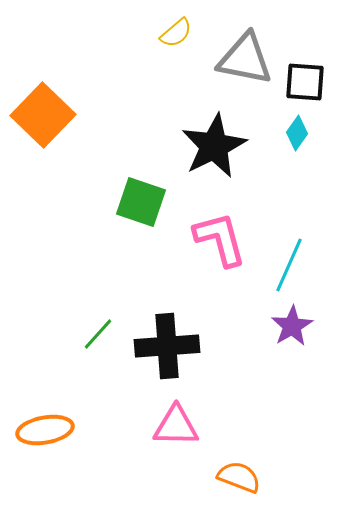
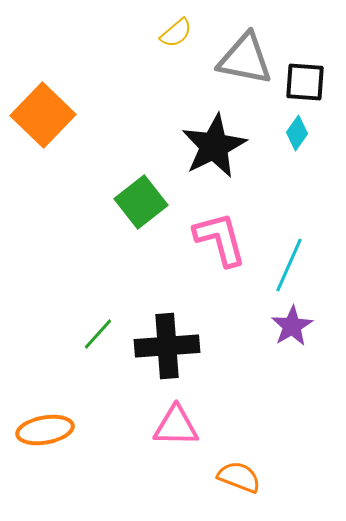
green square: rotated 33 degrees clockwise
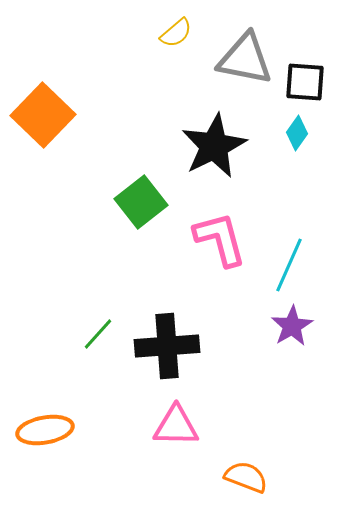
orange semicircle: moved 7 px right
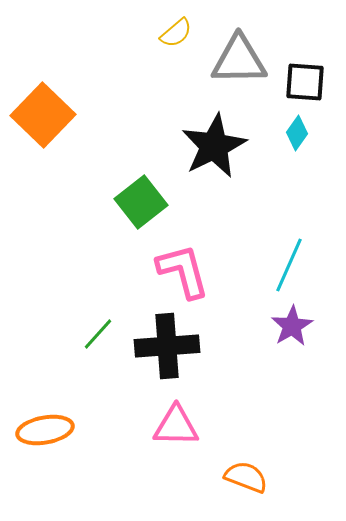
gray triangle: moved 6 px left, 1 px down; rotated 12 degrees counterclockwise
pink L-shape: moved 37 px left, 32 px down
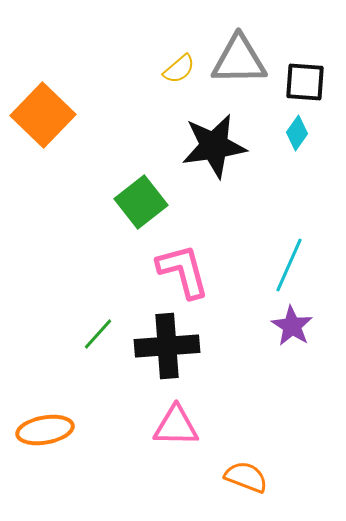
yellow semicircle: moved 3 px right, 36 px down
black star: rotated 18 degrees clockwise
purple star: rotated 9 degrees counterclockwise
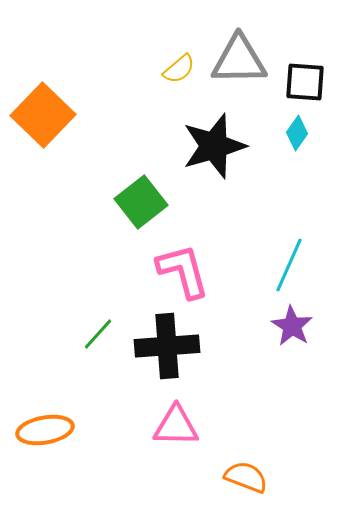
black star: rotated 8 degrees counterclockwise
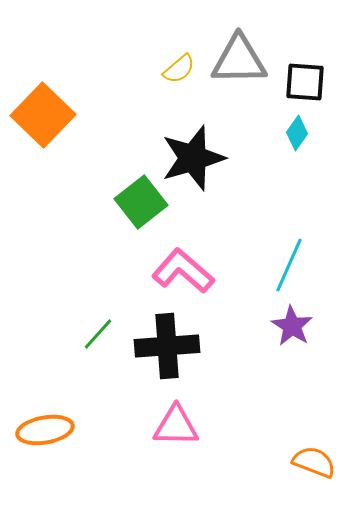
black star: moved 21 px left, 12 px down
pink L-shape: rotated 34 degrees counterclockwise
orange semicircle: moved 68 px right, 15 px up
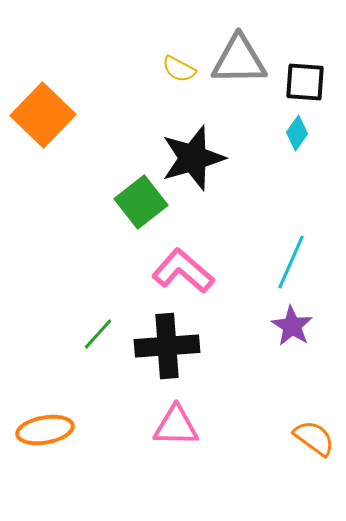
yellow semicircle: rotated 68 degrees clockwise
cyan line: moved 2 px right, 3 px up
orange semicircle: moved 24 px up; rotated 15 degrees clockwise
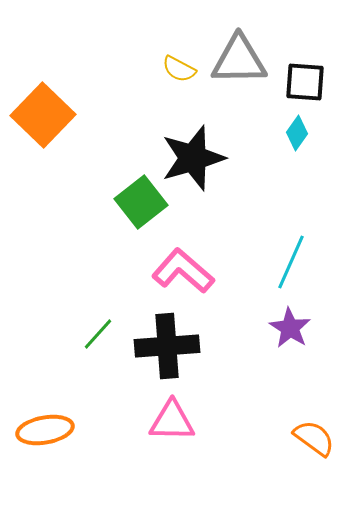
purple star: moved 2 px left, 2 px down
pink triangle: moved 4 px left, 5 px up
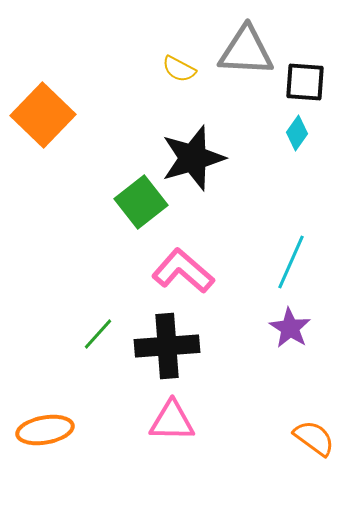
gray triangle: moved 7 px right, 9 px up; rotated 4 degrees clockwise
